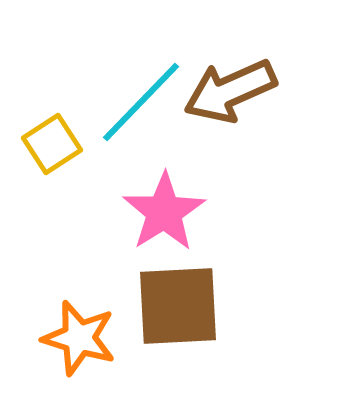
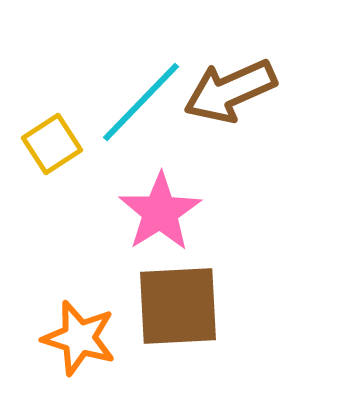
pink star: moved 4 px left
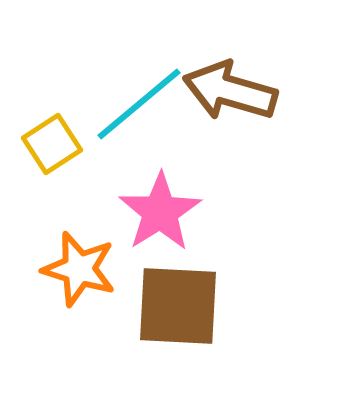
brown arrow: rotated 40 degrees clockwise
cyan line: moved 2 px left, 2 px down; rotated 6 degrees clockwise
brown square: rotated 6 degrees clockwise
orange star: moved 69 px up
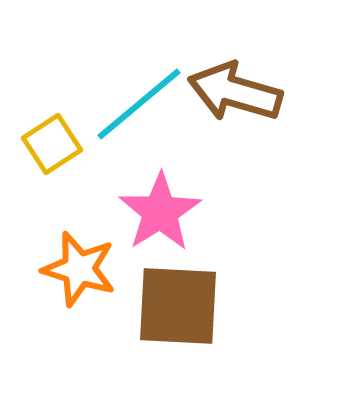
brown arrow: moved 5 px right, 1 px down
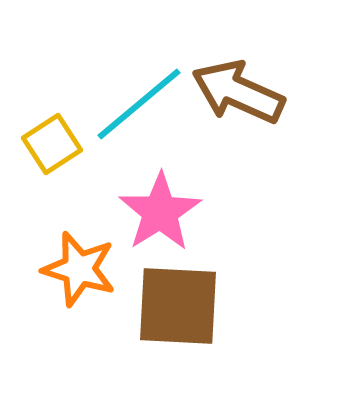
brown arrow: moved 3 px right; rotated 8 degrees clockwise
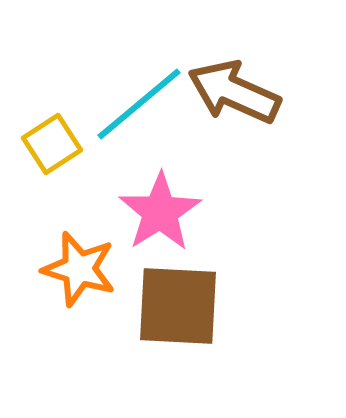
brown arrow: moved 4 px left
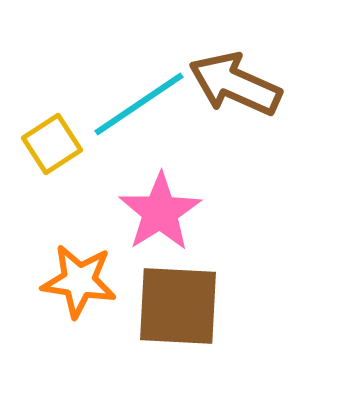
brown arrow: moved 1 px right, 8 px up
cyan line: rotated 6 degrees clockwise
orange star: moved 12 px down; rotated 8 degrees counterclockwise
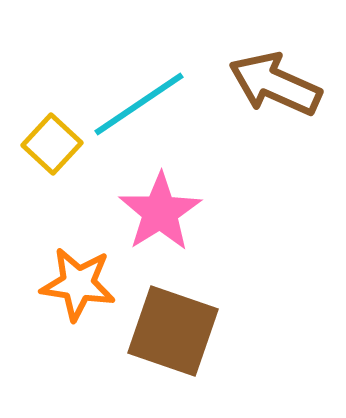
brown arrow: moved 40 px right
yellow square: rotated 14 degrees counterclockwise
orange star: moved 1 px left, 3 px down
brown square: moved 5 px left, 25 px down; rotated 16 degrees clockwise
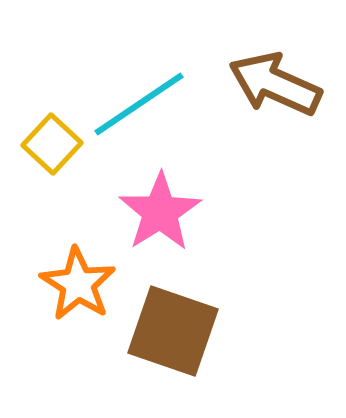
orange star: rotated 24 degrees clockwise
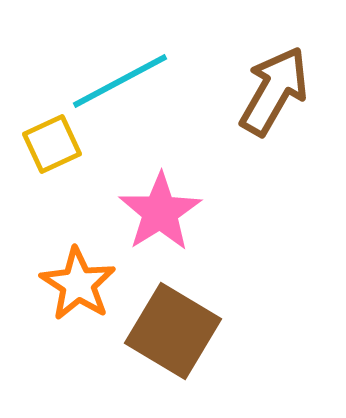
brown arrow: moved 1 px left, 7 px down; rotated 96 degrees clockwise
cyan line: moved 19 px left, 23 px up; rotated 6 degrees clockwise
yellow square: rotated 22 degrees clockwise
brown square: rotated 12 degrees clockwise
